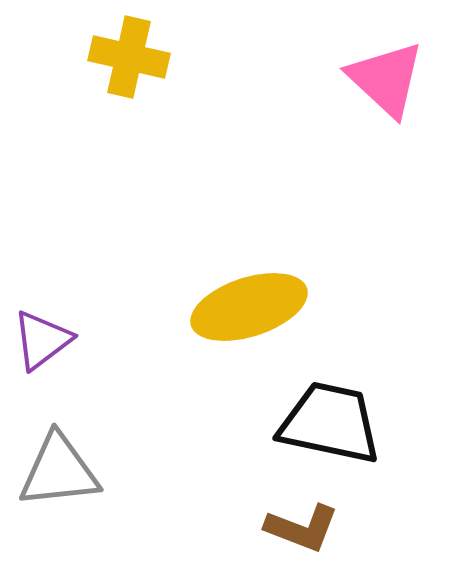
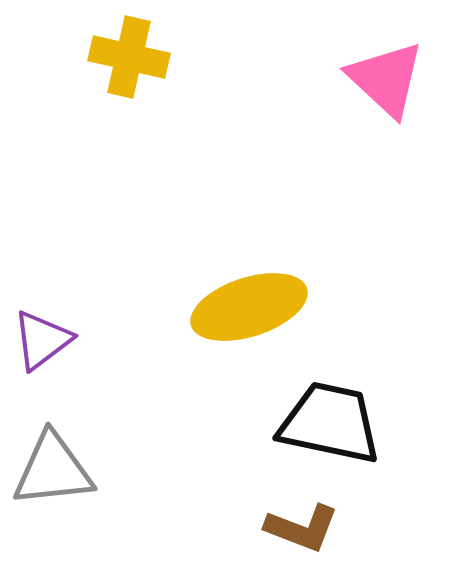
gray triangle: moved 6 px left, 1 px up
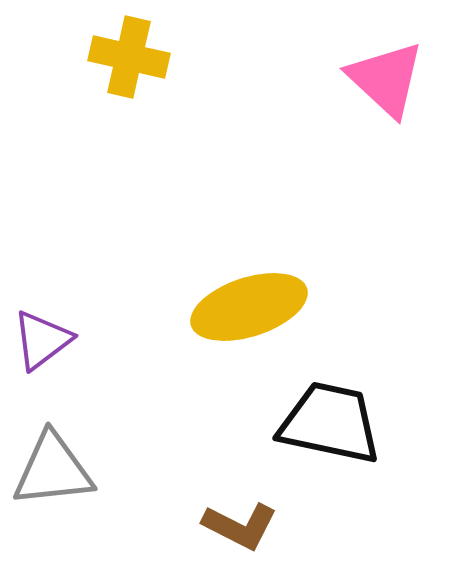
brown L-shape: moved 62 px left, 2 px up; rotated 6 degrees clockwise
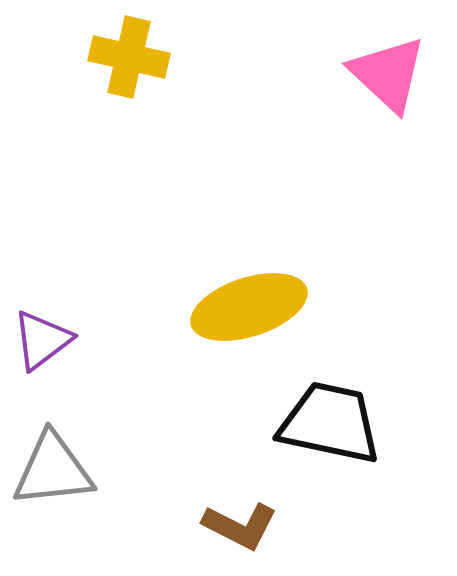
pink triangle: moved 2 px right, 5 px up
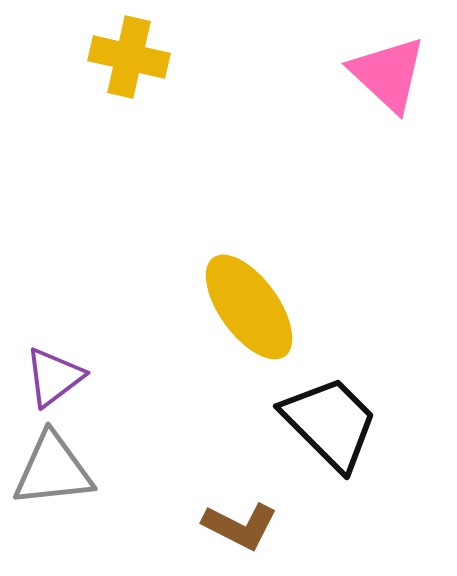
yellow ellipse: rotated 72 degrees clockwise
purple triangle: moved 12 px right, 37 px down
black trapezoid: rotated 33 degrees clockwise
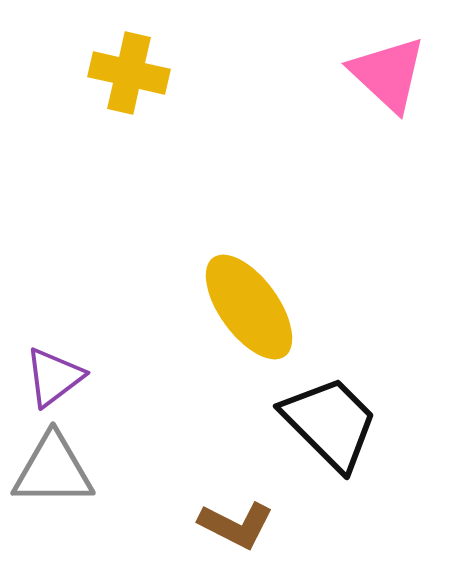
yellow cross: moved 16 px down
gray triangle: rotated 6 degrees clockwise
brown L-shape: moved 4 px left, 1 px up
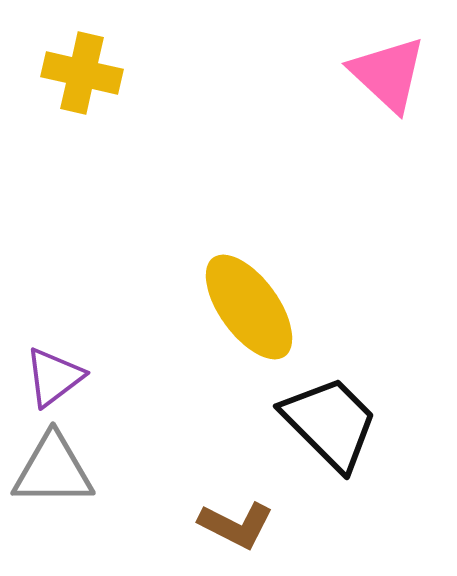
yellow cross: moved 47 px left
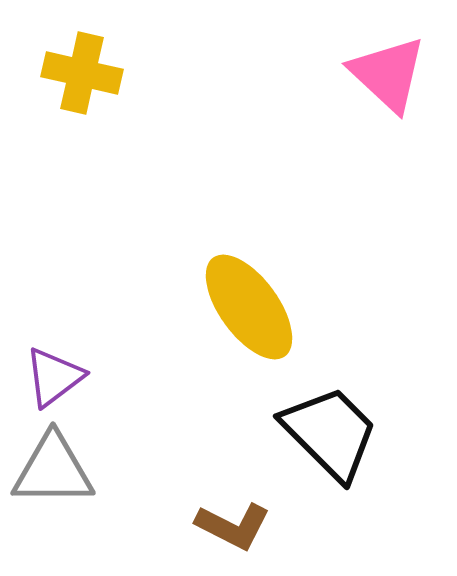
black trapezoid: moved 10 px down
brown L-shape: moved 3 px left, 1 px down
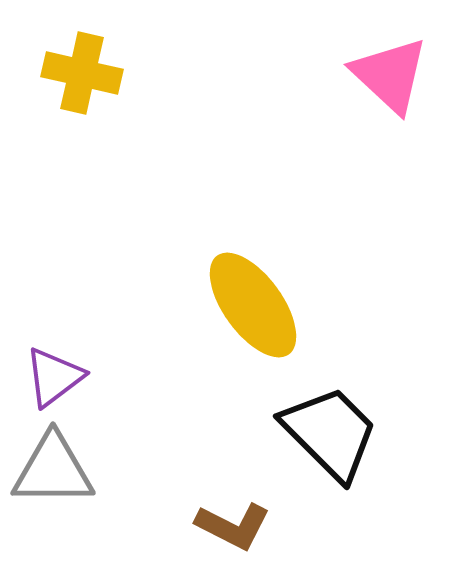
pink triangle: moved 2 px right, 1 px down
yellow ellipse: moved 4 px right, 2 px up
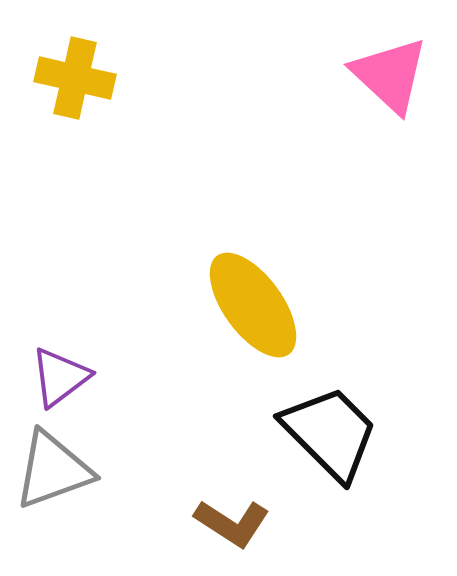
yellow cross: moved 7 px left, 5 px down
purple triangle: moved 6 px right
gray triangle: rotated 20 degrees counterclockwise
brown L-shape: moved 1 px left, 3 px up; rotated 6 degrees clockwise
